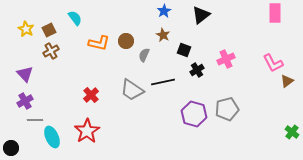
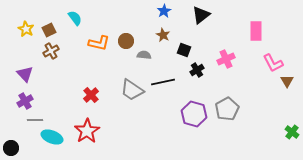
pink rectangle: moved 19 px left, 18 px down
gray semicircle: rotated 72 degrees clockwise
brown triangle: rotated 24 degrees counterclockwise
gray pentagon: rotated 15 degrees counterclockwise
cyan ellipse: rotated 45 degrees counterclockwise
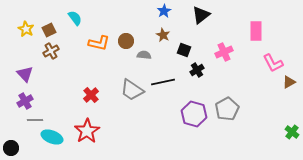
pink cross: moved 2 px left, 7 px up
brown triangle: moved 2 px right, 1 px down; rotated 32 degrees clockwise
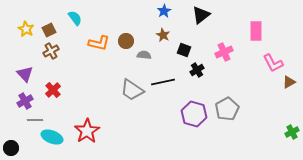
red cross: moved 38 px left, 5 px up
green cross: rotated 24 degrees clockwise
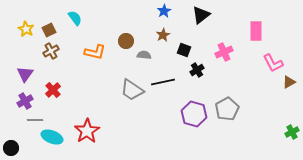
brown star: rotated 16 degrees clockwise
orange L-shape: moved 4 px left, 9 px down
purple triangle: rotated 18 degrees clockwise
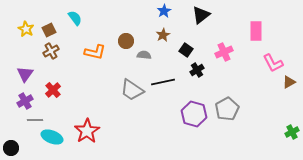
black square: moved 2 px right; rotated 16 degrees clockwise
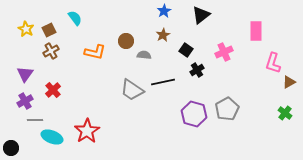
pink L-shape: rotated 45 degrees clockwise
green cross: moved 7 px left, 19 px up; rotated 24 degrees counterclockwise
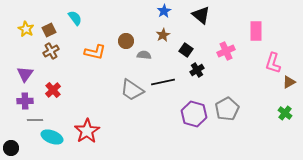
black triangle: rotated 42 degrees counterclockwise
pink cross: moved 2 px right, 1 px up
purple cross: rotated 28 degrees clockwise
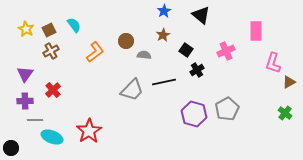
cyan semicircle: moved 1 px left, 7 px down
orange L-shape: rotated 50 degrees counterclockwise
black line: moved 1 px right
gray trapezoid: rotated 80 degrees counterclockwise
red star: moved 2 px right
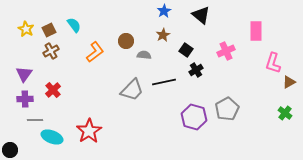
black cross: moved 1 px left
purple triangle: moved 1 px left
purple cross: moved 2 px up
purple hexagon: moved 3 px down
black circle: moved 1 px left, 2 px down
